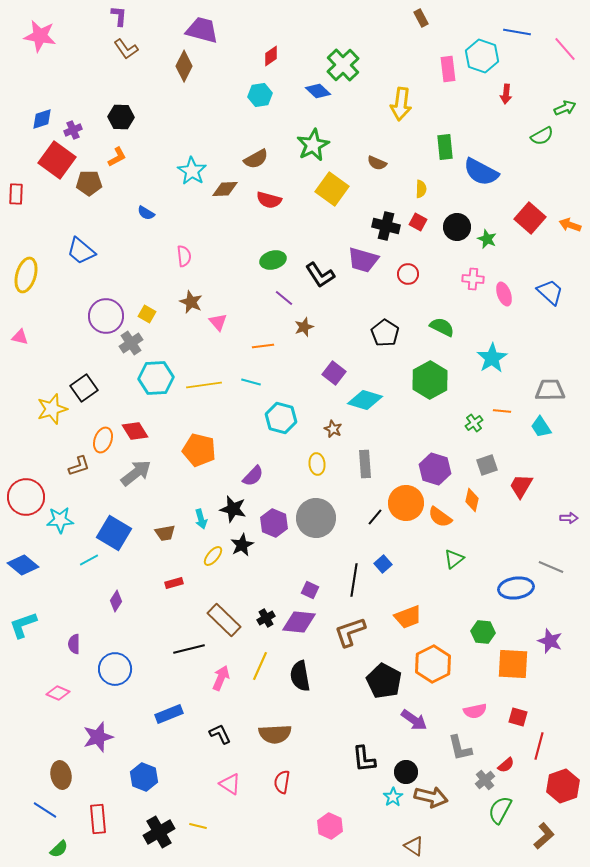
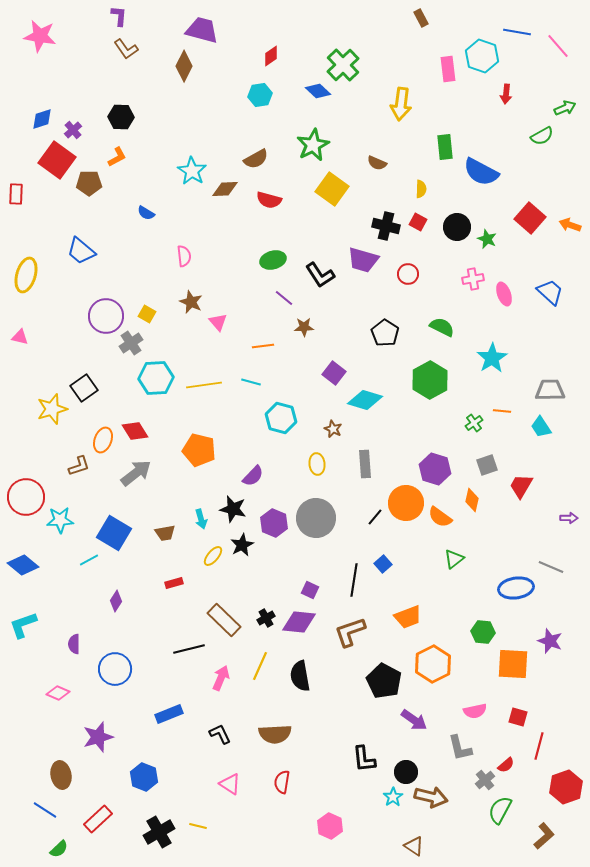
pink line at (565, 49): moved 7 px left, 3 px up
purple cross at (73, 130): rotated 18 degrees counterclockwise
pink cross at (473, 279): rotated 15 degrees counterclockwise
brown star at (304, 327): rotated 18 degrees clockwise
red hexagon at (563, 786): moved 3 px right, 1 px down
red rectangle at (98, 819): rotated 52 degrees clockwise
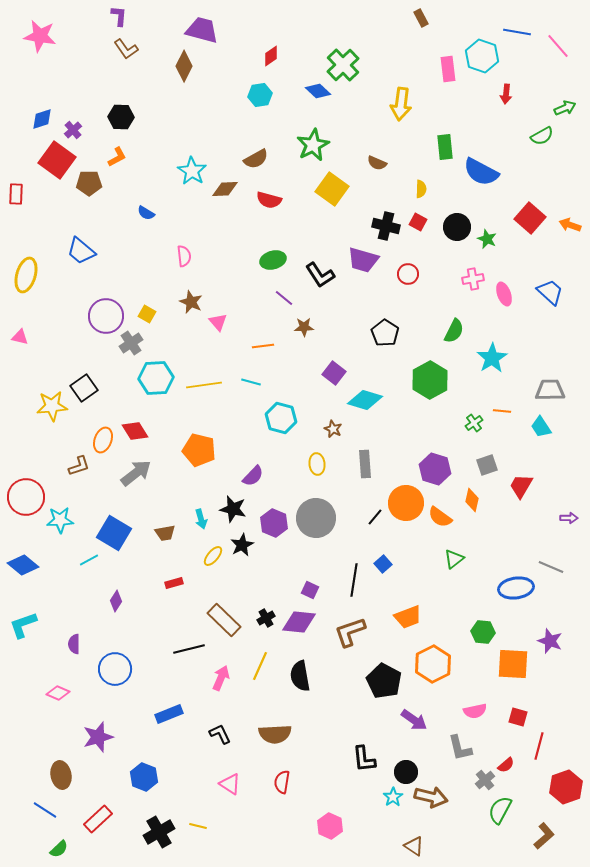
green semicircle at (442, 327): moved 12 px right, 4 px down; rotated 90 degrees clockwise
yellow star at (52, 409): moved 3 px up; rotated 12 degrees clockwise
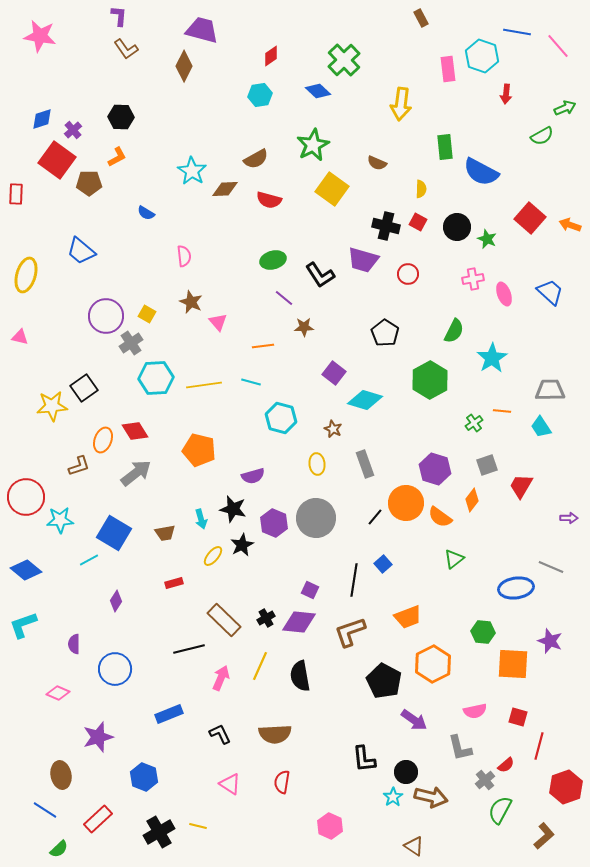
green cross at (343, 65): moved 1 px right, 5 px up
gray rectangle at (365, 464): rotated 16 degrees counterclockwise
purple semicircle at (253, 476): rotated 30 degrees clockwise
orange diamond at (472, 500): rotated 25 degrees clockwise
blue diamond at (23, 565): moved 3 px right, 5 px down
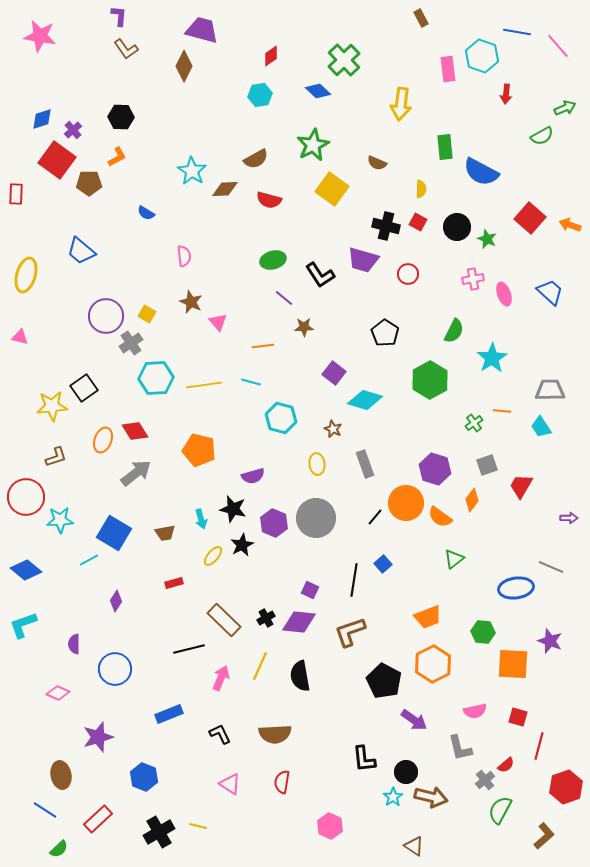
brown L-shape at (79, 466): moved 23 px left, 9 px up
orange trapezoid at (408, 617): moved 20 px right
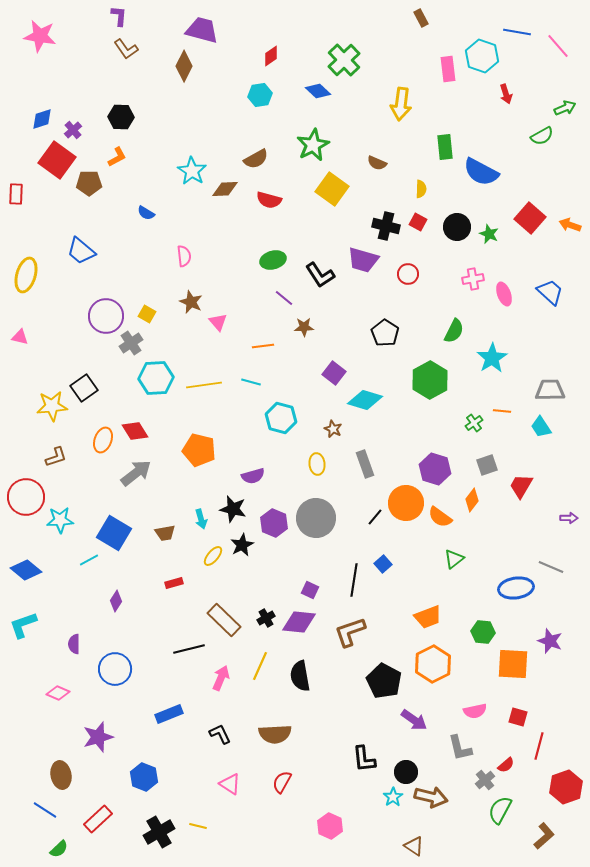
red arrow at (506, 94): rotated 24 degrees counterclockwise
green star at (487, 239): moved 2 px right, 5 px up
red semicircle at (282, 782): rotated 20 degrees clockwise
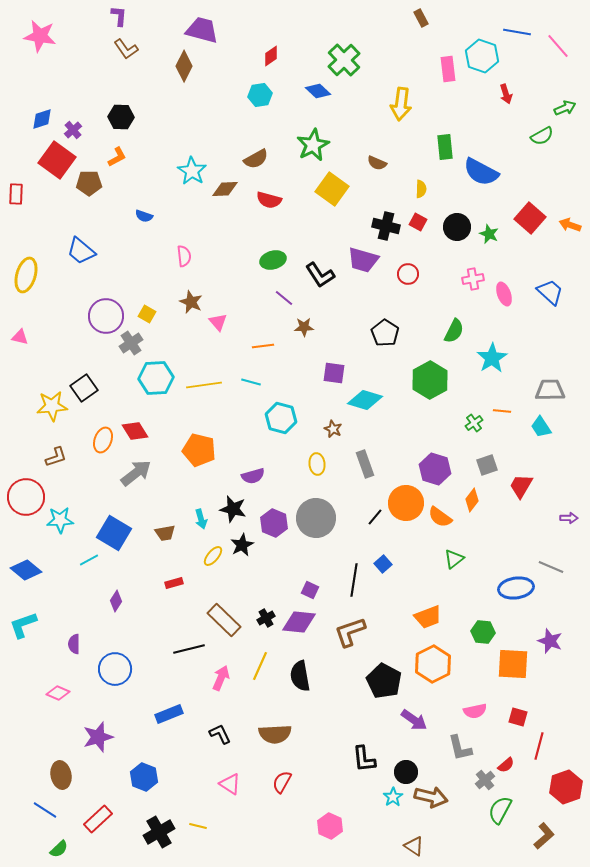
blue semicircle at (146, 213): moved 2 px left, 3 px down; rotated 12 degrees counterclockwise
purple square at (334, 373): rotated 30 degrees counterclockwise
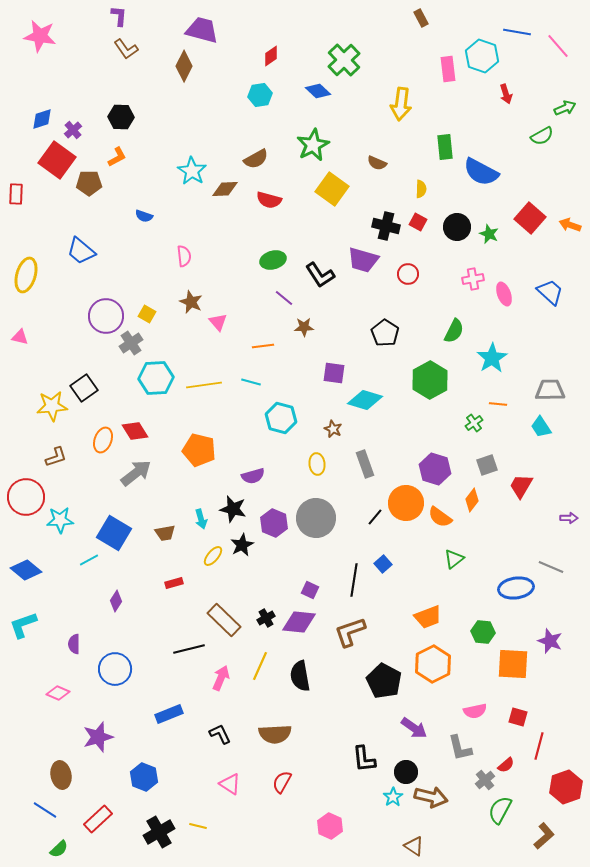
orange line at (502, 411): moved 4 px left, 7 px up
purple arrow at (414, 720): moved 8 px down
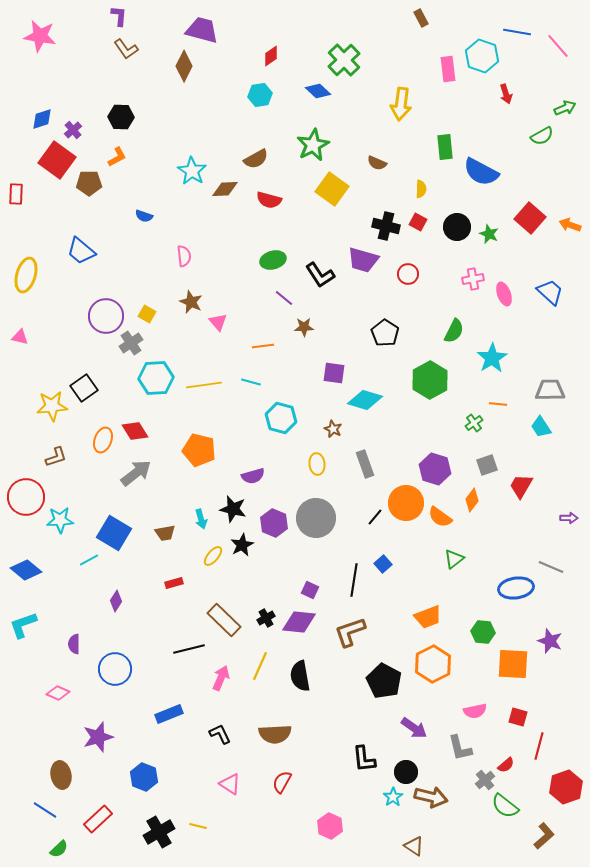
green semicircle at (500, 810): moved 5 px right, 4 px up; rotated 80 degrees counterclockwise
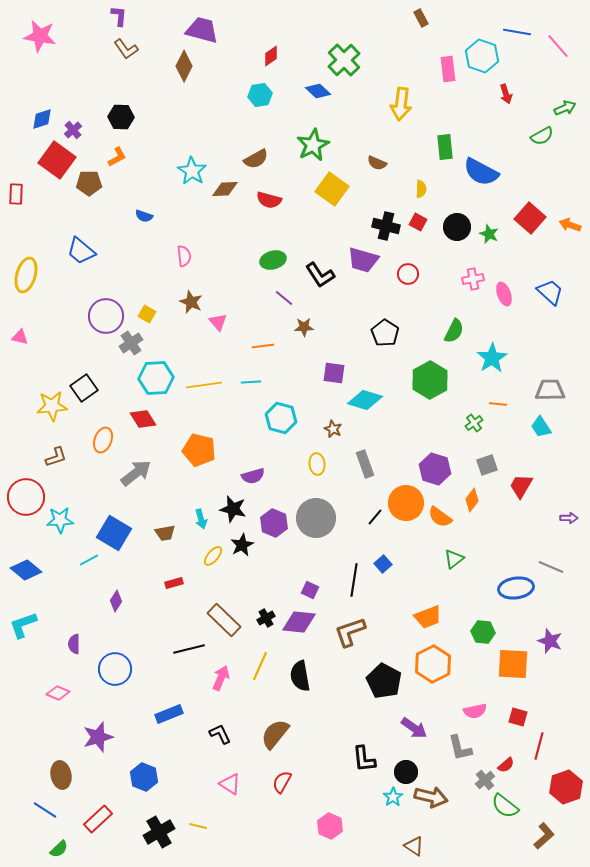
cyan line at (251, 382): rotated 18 degrees counterclockwise
red diamond at (135, 431): moved 8 px right, 12 px up
brown semicircle at (275, 734): rotated 132 degrees clockwise
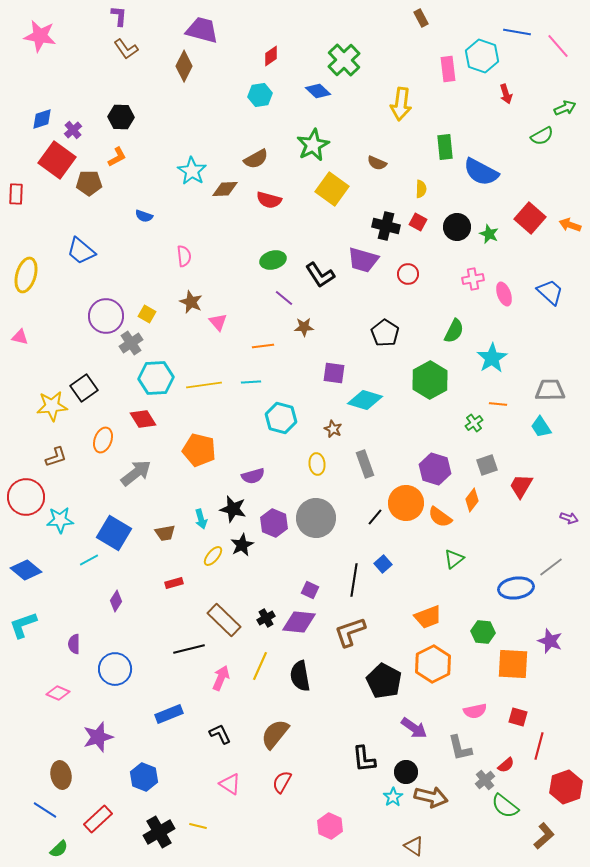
purple arrow at (569, 518): rotated 18 degrees clockwise
gray line at (551, 567): rotated 60 degrees counterclockwise
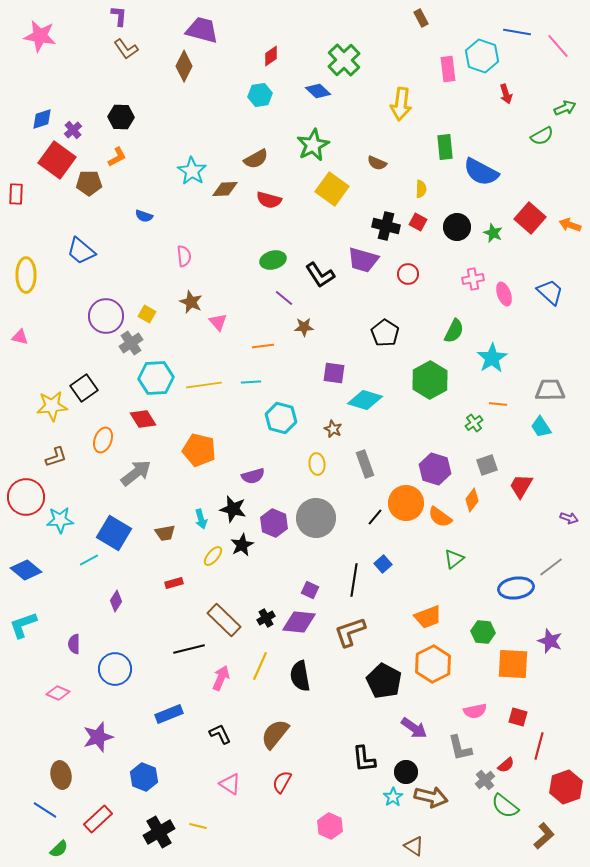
green star at (489, 234): moved 4 px right, 1 px up
yellow ellipse at (26, 275): rotated 16 degrees counterclockwise
